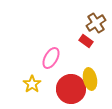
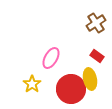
red rectangle: moved 11 px right, 15 px down
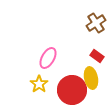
pink ellipse: moved 3 px left
yellow ellipse: moved 1 px right, 1 px up
yellow star: moved 7 px right
red circle: moved 1 px right, 1 px down
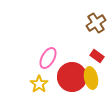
red circle: moved 13 px up
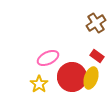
pink ellipse: rotated 35 degrees clockwise
yellow ellipse: rotated 30 degrees clockwise
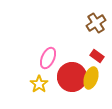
pink ellipse: rotated 40 degrees counterclockwise
